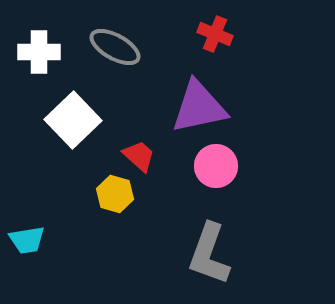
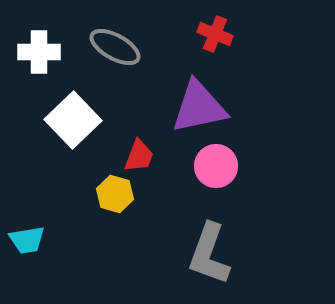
red trapezoid: rotated 69 degrees clockwise
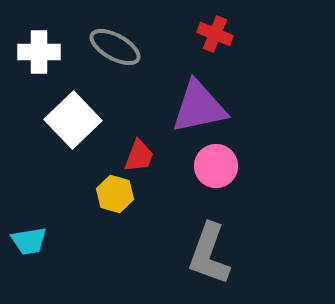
cyan trapezoid: moved 2 px right, 1 px down
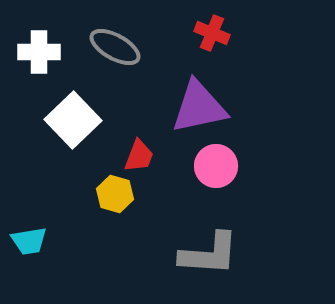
red cross: moved 3 px left, 1 px up
gray L-shape: rotated 106 degrees counterclockwise
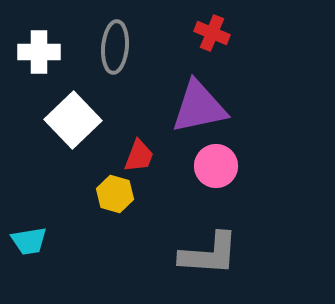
gray ellipse: rotated 66 degrees clockwise
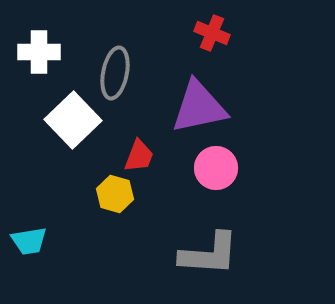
gray ellipse: moved 26 px down; rotated 6 degrees clockwise
pink circle: moved 2 px down
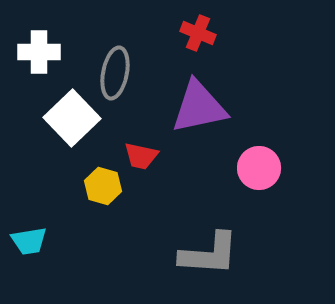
red cross: moved 14 px left
white square: moved 1 px left, 2 px up
red trapezoid: moved 2 px right; rotated 81 degrees clockwise
pink circle: moved 43 px right
yellow hexagon: moved 12 px left, 8 px up
